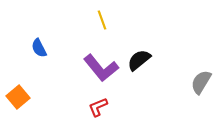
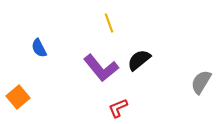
yellow line: moved 7 px right, 3 px down
red L-shape: moved 20 px right, 1 px down
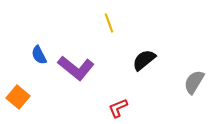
blue semicircle: moved 7 px down
black semicircle: moved 5 px right
purple L-shape: moved 25 px left; rotated 12 degrees counterclockwise
gray semicircle: moved 7 px left
orange square: rotated 10 degrees counterclockwise
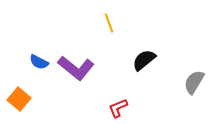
blue semicircle: moved 7 px down; rotated 36 degrees counterclockwise
orange square: moved 1 px right, 2 px down
